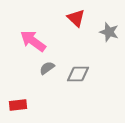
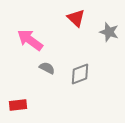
pink arrow: moved 3 px left, 1 px up
gray semicircle: rotated 63 degrees clockwise
gray diamond: moved 2 px right; rotated 20 degrees counterclockwise
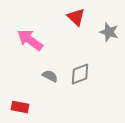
red triangle: moved 1 px up
gray semicircle: moved 3 px right, 8 px down
red rectangle: moved 2 px right, 2 px down; rotated 18 degrees clockwise
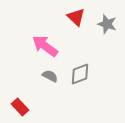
gray star: moved 2 px left, 8 px up
pink arrow: moved 15 px right, 6 px down
red rectangle: rotated 36 degrees clockwise
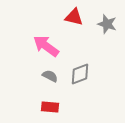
red triangle: moved 2 px left; rotated 30 degrees counterclockwise
pink arrow: moved 1 px right
red rectangle: moved 30 px right; rotated 42 degrees counterclockwise
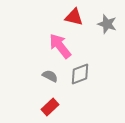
pink arrow: moved 14 px right; rotated 16 degrees clockwise
red rectangle: rotated 48 degrees counterclockwise
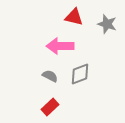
pink arrow: rotated 52 degrees counterclockwise
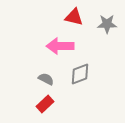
gray star: rotated 18 degrees counterclockwise
gray semicircle: moved 4 px left, 3 px down
red rectangle: moved 5 px left, 3 px up
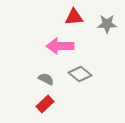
red triangle: rotated 18 degrees counterclockwise
gray diamond: rotated 60 degrees clockwise
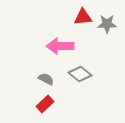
red triangle: moved 9 px right
